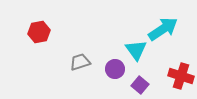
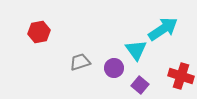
purple circle: moved 1 px left, 1 px up
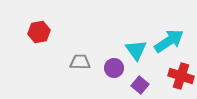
cyan arrow: moved 6 px right, 12 px down
gray trapezoid: rotated 20 degrees clockwise
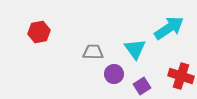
cyan arrow: moved 13 px up
cyan triangle: moved 1 px left, 1 px up
gray trapezoid: moved 13 px right, 10 px up
purple circle: moved 6 px down
purple square: moved 2 px right, 1 px down; rotated 18 degrees clockwise
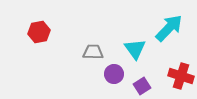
cyan arrow: rotated 12 degrees counterclockwise
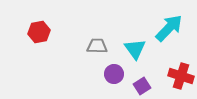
gray trapezoid: moved 4 px right, 6 px up
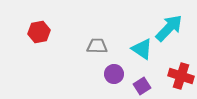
cyan triangle: moved 7 px right; rotated 20 degrees counterclockwise
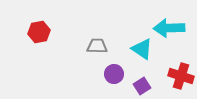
cyan arrow: rotated 136 degrees counterclockwise
